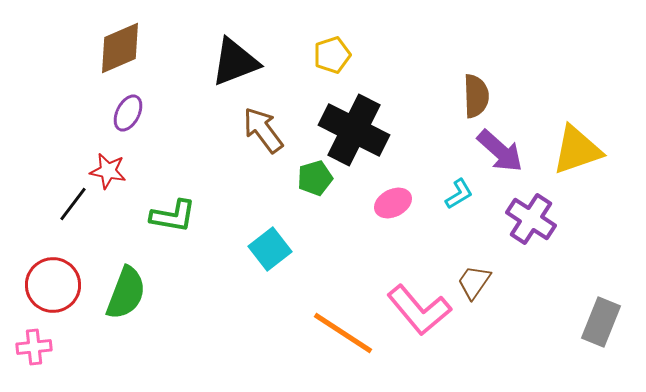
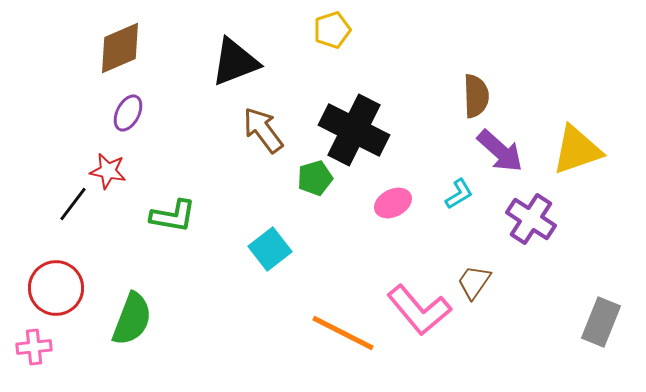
yellow pentagon: moved 25 px up
red circle: moved 3 px right, 3 px down
green semicircle: moved 6 px right, 26 px down
orange line: rotated 6 degrees counterclockwise
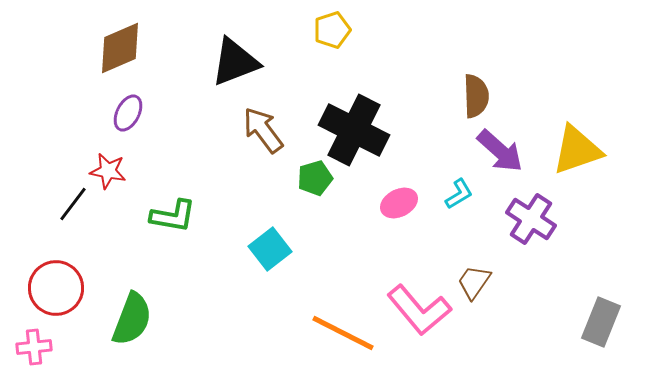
pink ellipse: moved 6 px right
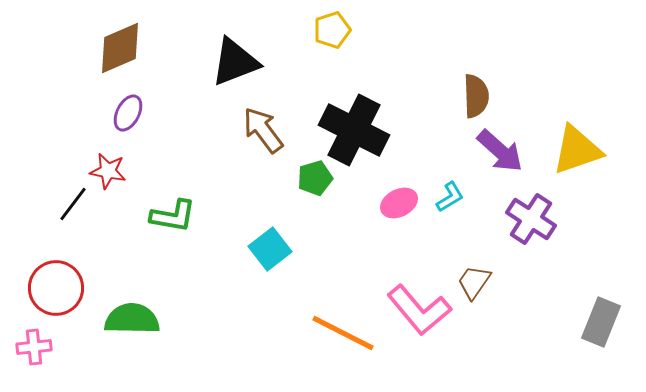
cyan L-shape: moved 9 px left, 3 px down
green semicircle: rotated 110 degrees counterclockwise
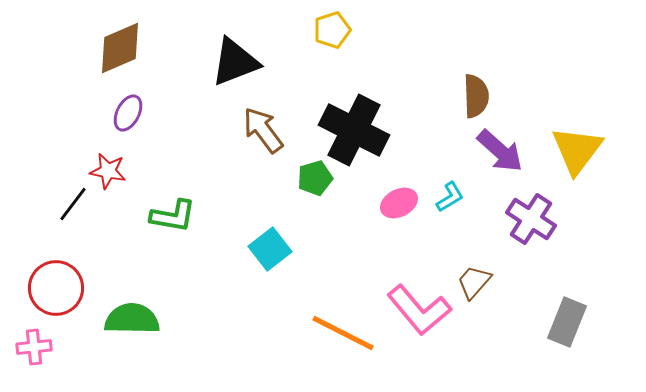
yellow triangle: rotated 34 degrees counterclockwise
brown trapezoid: rotated 6 degrees clockwise
gray rectangle: moved 34 px left
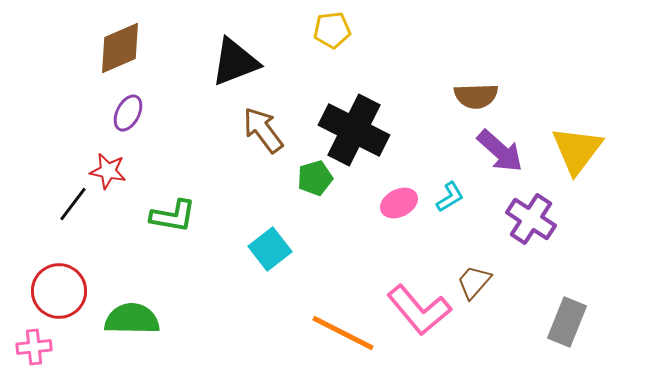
yellow pentagon: rotated 12 degrees clockwise
brown semicircle: rotated 90 degrees clockwise
red circle: moved 3 px right, 3 px down
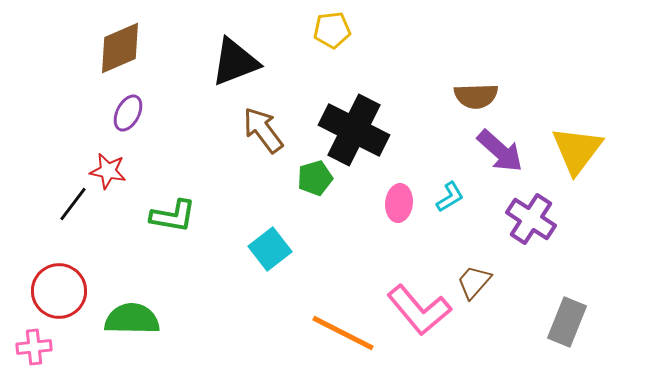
pink ellipse: rotated 57 degrees counterclockwise
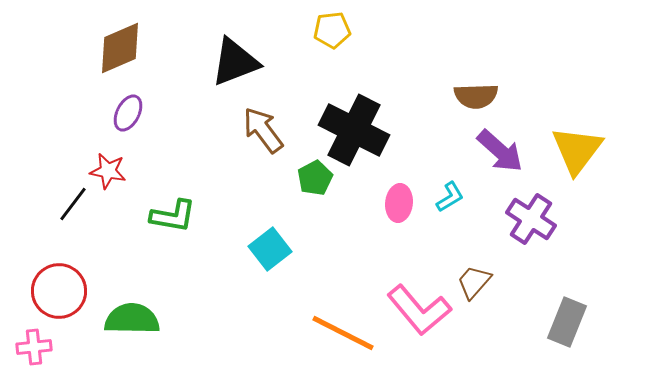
green pentagon: rotated 12 degrees counterclockwise
